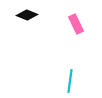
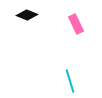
cyan line: rotated 25 degrees counterclockwise
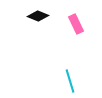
black diamond: moved 11 px right, 1 px down
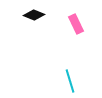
black diamond: moved 4 px left, 1 px up
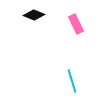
cyan line: moved 2 px right
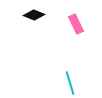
cyan line: moved 2 px left, 2 px down
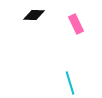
black diamond: rotated 20 degrees counterclockwise
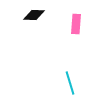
pink rectangle: rotated 30 degrees clockwise
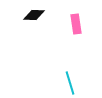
pink rectangle: rotated 12 degrees counterclockwise
